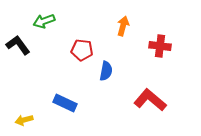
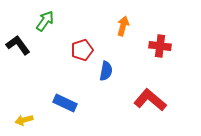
green arrow: moved 1 px right; rotated 145 degrees clockwise
red pentagon: rotated 25 degrees counterclockwise
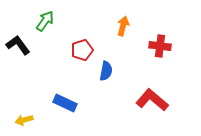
red L-shape: moved 2 px right
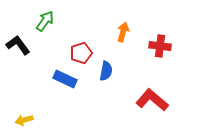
orange arrow: moved 6 px down
red pentagon: moved 1 px left, 3 px down
blue rectangle: moved 24 px up
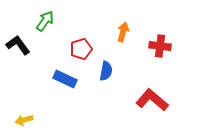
red pentagon: moved 4 px up
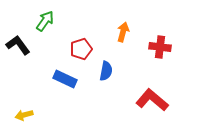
red cross: moved 1 px down
yellow arrow: moved 5 px up
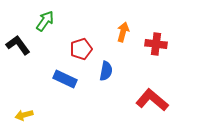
red cross: moved 4 px left, 3 px up
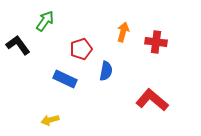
red cross: moved 2 px up
yellow arrow: moved 26 px right, 5 px down
